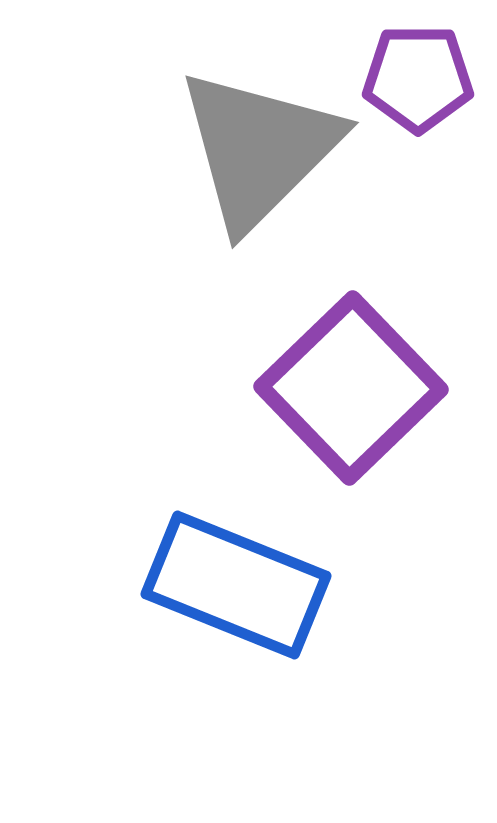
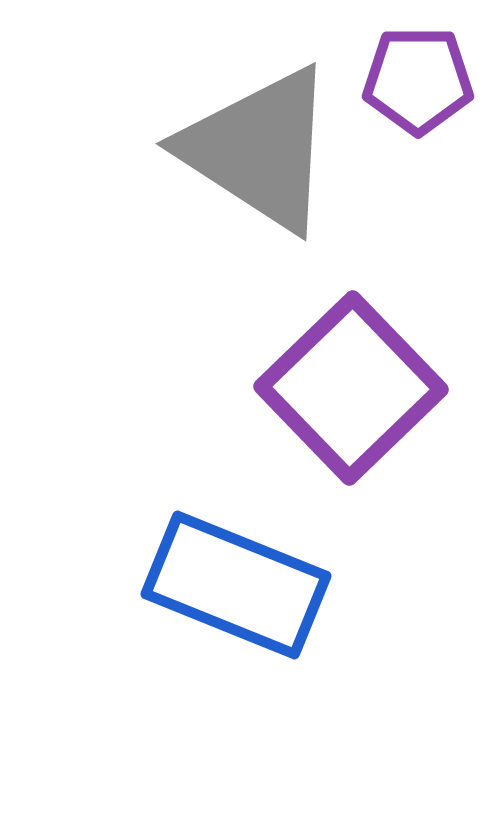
purple pentagon: moved 2 px down
gray triangle: rotated 42 degrees counterclockwise
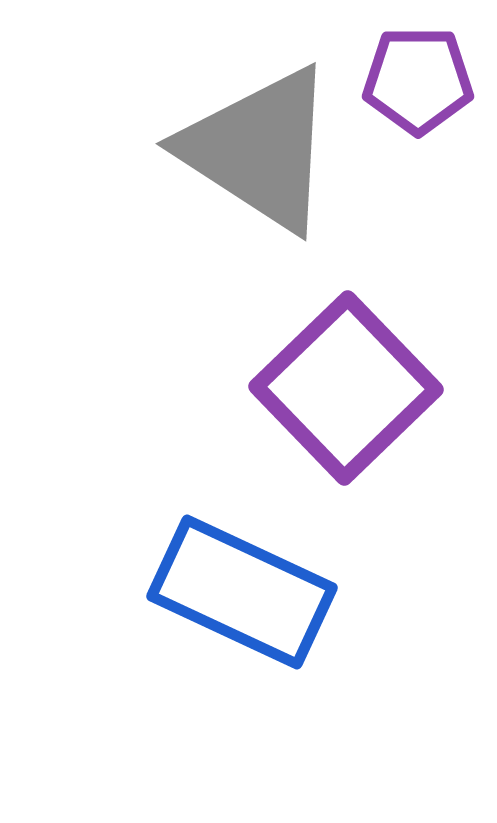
purple square: moved 5 px left
blue rectangle: moved 6 px right, 7 px down; rotated 3 degrees clockwise
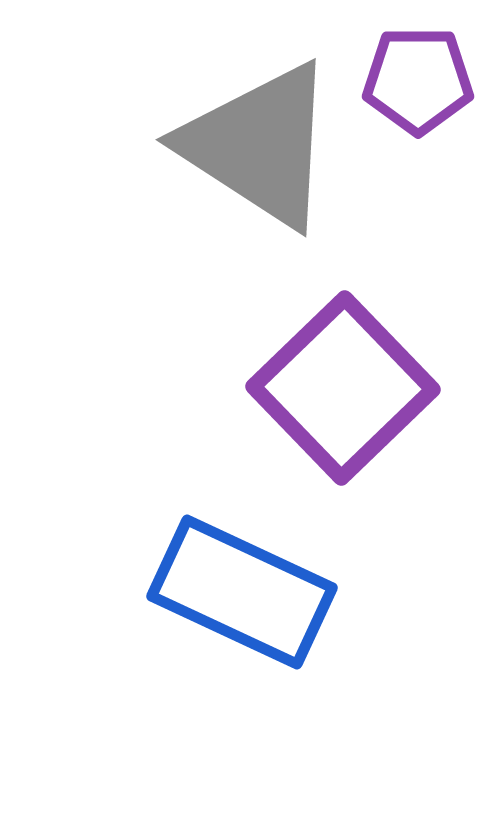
gray triangle: moved 4 px up
purple square: moved 3 px left
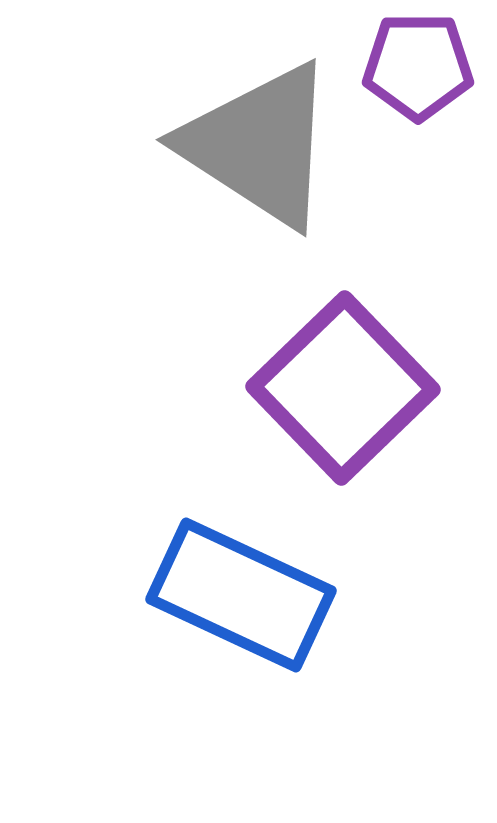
purple pentagon: moved 14 px up
blue rectangle: moved 1 px left, 3 px down
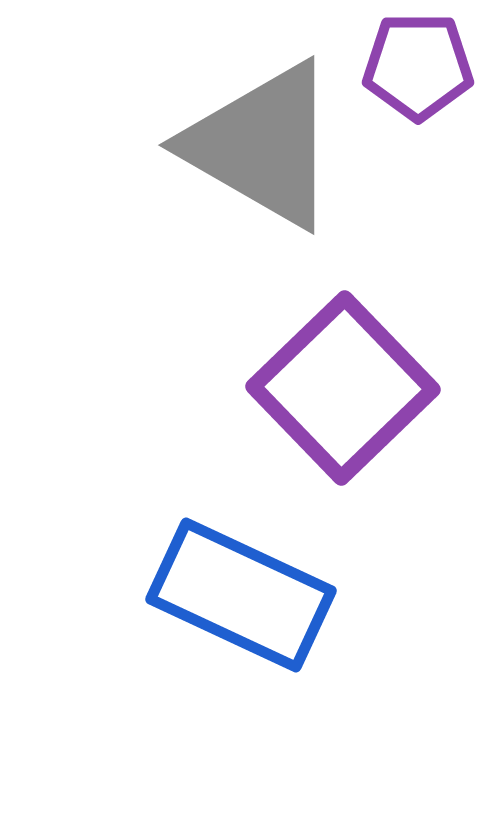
gray triangle: moved 3 px right; rotated 3 degrees counterclockwise
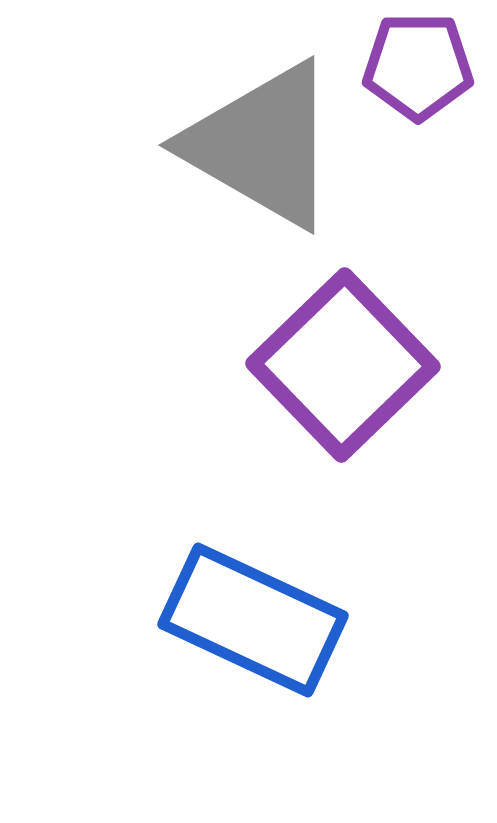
purple square: moved 23 px up
blue rectangle: moved 12 px right, 25 px down
